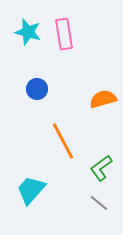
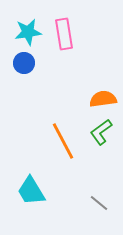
cyan star: rotated 24 degrees counterclockwise
blue circle: moved 13 px left, 26 px up
orange semicircle: rotated 8 degrees clockwise
green L-shape: moved 36 px up
cyan trapezoid: moved 1 px down; rotated 72 degrees counterclockwise
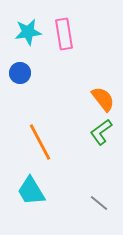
blue circle: moved 4 px left, 10 px down
orange semicircle: rotated 60 degrees clockwise
orange line: moved 23 px left, 1 px down
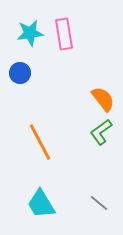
cyan star: moved 2 px right, 1 px down
cyan trapezoid: moved 10 px right, 13 px down
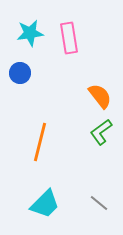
pink rectangle: moved 5 px right, 4 px down
orange semicircle: moved 3 px left, 3 px up
orange line: rotated 42 degrees clockwise
cyan trapezoid: moved 4 px right; rotated 104 degrees counterclockwise
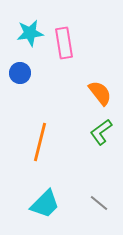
pink rectangle: moved 5 px left, 5 px down
orange semicircle: moved 3 px up
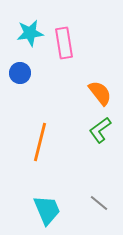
green L-shape: moved 1 px left, 2 px up
cyan trapezoid: moved 2 px right, 6 px down; rotated 68 degrees counterclockwise
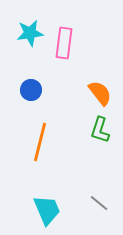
pink rectangle: rotated 16 degrees clockwise
blue circle: moved 11 px right, 17 px down
green L-shape: rotated 36 degrees counterclockwise
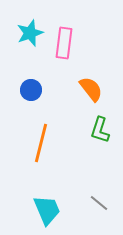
cyan star: rotated 12 degrees counterclockwise
orange semicircle: moved 9 px left, 4 px up
orange line: moved 1 px right, 1 px down
